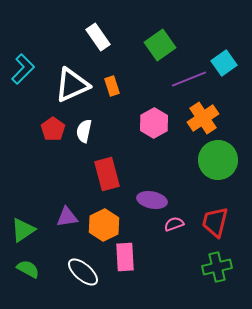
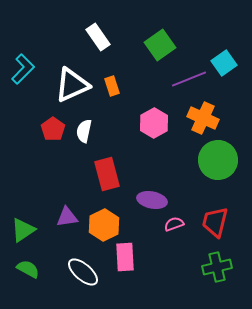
orange cross: rotated 32 degrees counterclockwise
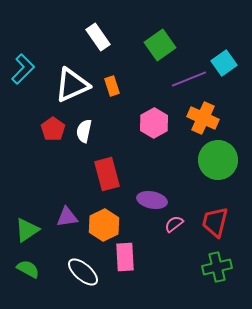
pink semicircle: rotated 18 degrees counterclockwise
green triangle: moved 4 px right
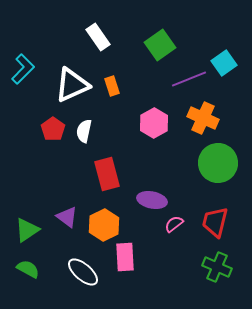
green circle: moved 3 px down
purple triangle: rotated 45 degrees clockwise
green cross: rotated 36 degrees clockwise
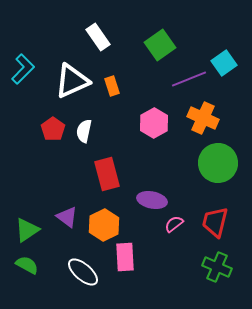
white triangle: moved 4 px up
green semicircle: moved 1 px left, 4 px up
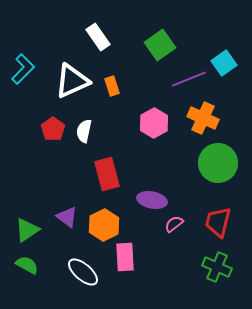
red trapezoid: moved 3 px right
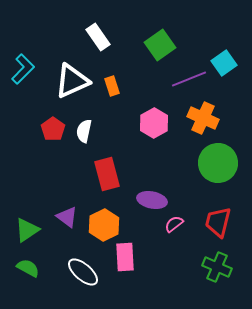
green semicircle: moved 1 px right, 3 px down
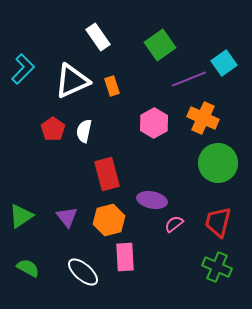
purple triangle: rotated 15 degrees clockwise
orange hexagon: moved 5 px right, 5 px up; rotated 12 degrees clockwise
green triangle: moved 6 px left, 14 px up
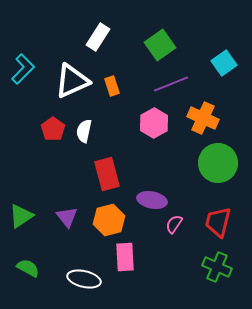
white rectangle: rotated 68 degrees clockwise
purple line: moved 18 px left, 5 px down
pink semicircle: rotated 18 degrees counterclockwise
white ellipse: moved 1 px right, 7 px down; rotated 28 degrees counterclockwise
